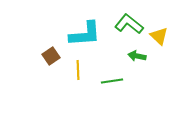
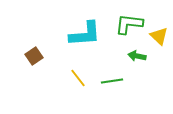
green L-shape: rotated 32 degrees counterclockwise
brown square: moved 17 px left
yellow line: moved 8 px down; rotated 36 degrees counterclockwise
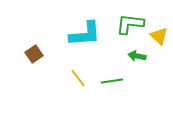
green L-shape: moved 1 px right
brown square: moved 2 px up
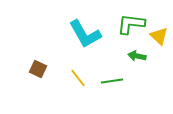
green L-shape: moved 1 px right
cyan L-shape: rotated 64 degrees clockwise
brown square: moved 4 px right, 15 px down; rotated 30 degrees counterclockwise
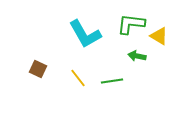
yellow triangle: rotated 12 degrees counterclockwise
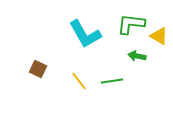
yellow line: moved 1 px right, 3 px down
